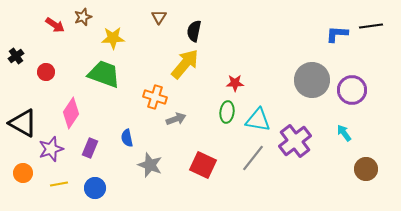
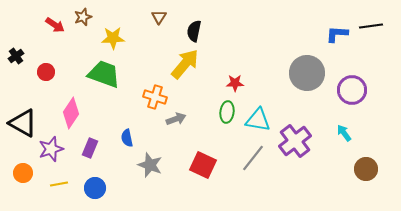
gray circle: moved 5 px left, 7 px up
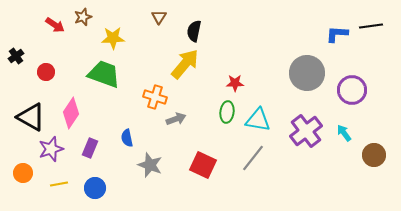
black triangle: moved 8 px right, 6 px up
purple cross: moved 11 px right, 10 px up
brown circle: moved 8 px right, 14 px up
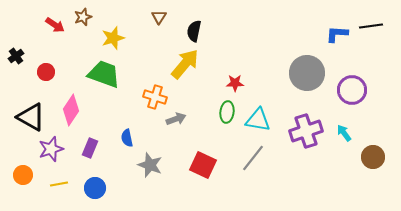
yellow star: rotated 15 degrees counterclockwise
pink diamond: moved 3 px up
purple cross: rotated 20 degrees clockwise
brown circle: moved 1 px left, 2 px down
orange circle: moved 2 px down
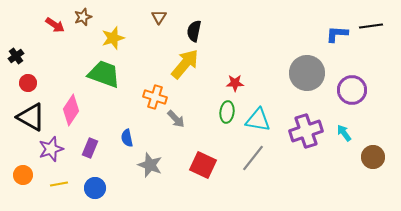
red circle: moved 18 px left, 11 px down
gray arrow: rotated 66 degrees clockwise
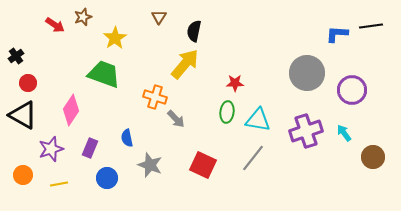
yellow star: moved 2 px right; rotated 15 degrees counterclockwise
black triangle: moved 8 px left, 2 px up
blue circle: moved 12 px right, 10 px up
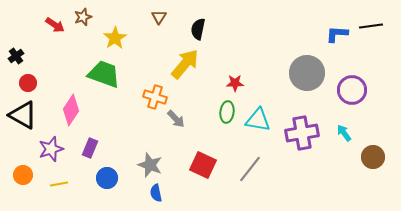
black semicircle: moved 4 px right, 2 px up
purple cross: moved 4 px left, 2 px down; rotated 8 degrees clockwise
blue semicircle: moved 29 px right, 55 px down
gray line: moved 3 px left, 11 px down
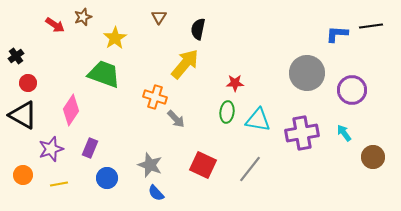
blue semicircle: rotated 30 degrees counterclockwise
